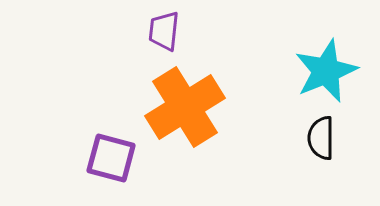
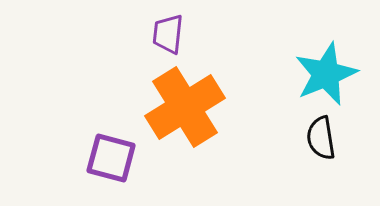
purple trapezoid: moved 4 px right, 3 px down
cyan star: moved 3 px down
black semicircle: rotated 9 degrees counterclockwise
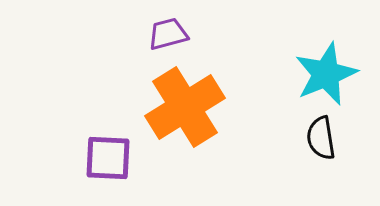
purple trapezoid: rotated 69 degrees clockwise
purple square: moved 3 px left; rotated 12 degrees counterclockwise
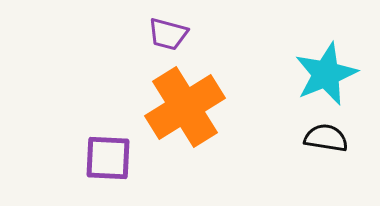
purple trapezoid: rotated 150 degrees counterclockwise
black semicircle: moved 5 px right; rotated 108 degrees clockwise
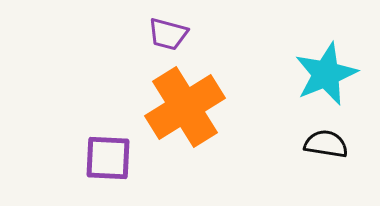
black semicircle: moved 6 px down
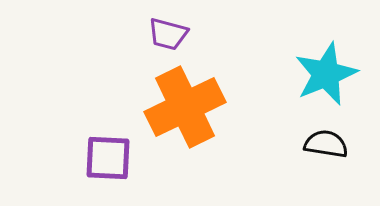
orange cross: rotated 6 degrees clockwise
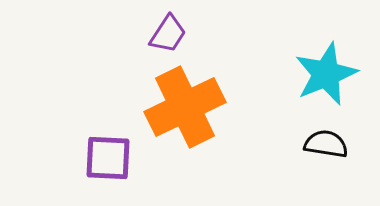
purple trapezoid: rotated 72 degrees counterclockwise
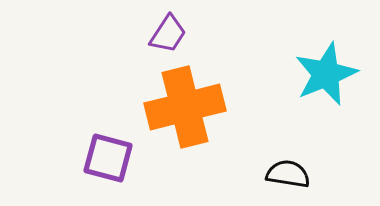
orange cross: rotated 12 degrees clockwise
black semicircle: moved 38 px left, 30 px down
purple square: rotated 12 degrees clockwise
